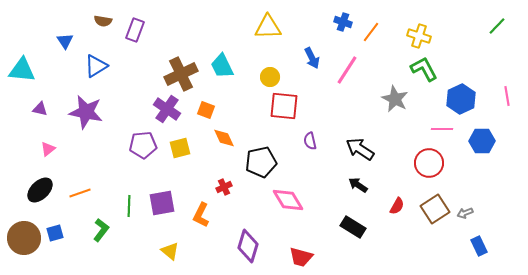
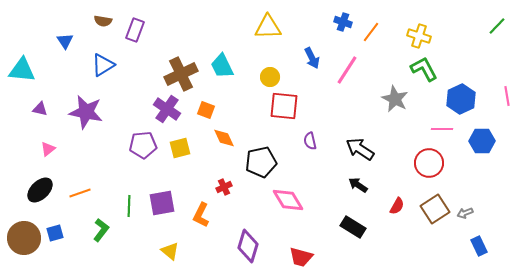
blue triangle at (96, 66): moved 7 px right, 1 px up
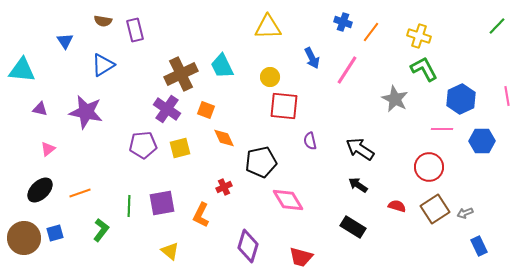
purple rectangle at (135, 30): rotated 35 degrees counterclockwise
red circle at (429, 163): moved 4 px down
red semicircle at (397, 206): rotated 102 degrees counterclockwise
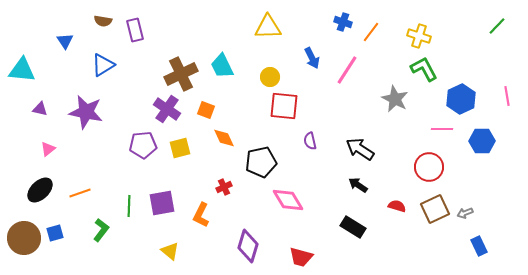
brown square at (435, 209): rotated 8 degrees clockwise
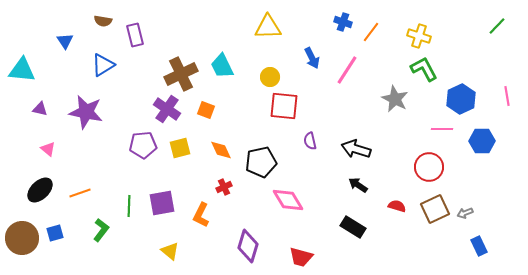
purple rectangle at (135, 30): moved 5 px down
orange diamond at (224, 138): moved 3 px left, 12 px down
pink triangle at (48, 149): rotated 42 degrees counterclockwise
black arrow at (360, 149): moved 4 px left; rotated 16 degrees counterclockwise
brown circle at (24, 238): moved 2 px left
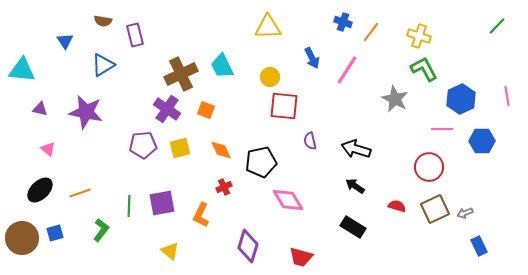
black arrow at (358, 185): moved 3 px left, 1 px down
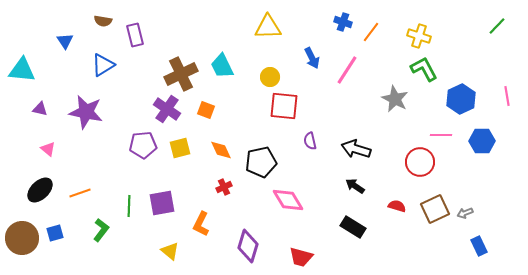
pink line at (442, 129): moved 1 px left, 6 px down
red circle at (429, 167): moved 9 px left, 5 px up
orange L-shape at (201, 215): moved 9 px down
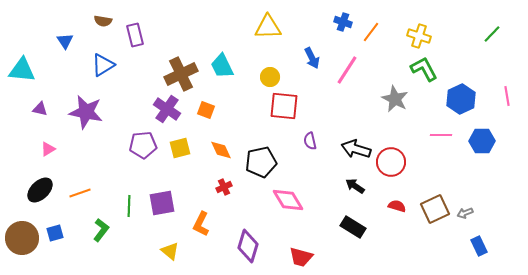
green line at (497, 26): moved 5 px left, 8 px down
pink triangle at (48, 149): rotated 49 degrees clockwise
red circle at (420, 162): moved 29 px left
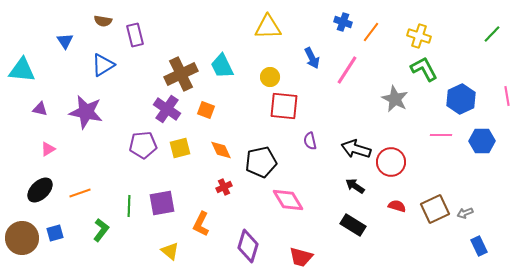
black rectangle at (353, 227): moved 2 px up
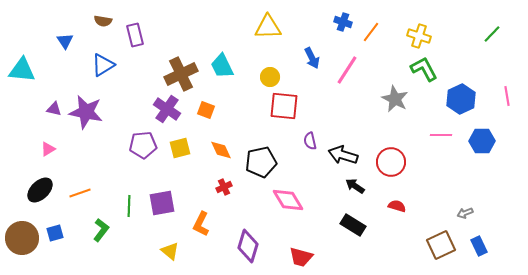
purple triangle at (40, 109): moved 14 px right
black arrow at (356, 149): moved 13 px left, 6 px down
brown square at (435, 209): moved 6 px right, 36 px down
